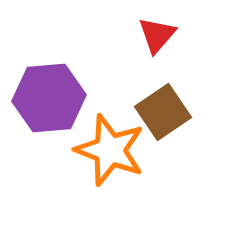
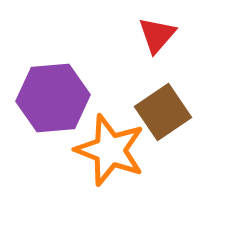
purple hexagon: moved 4 px right
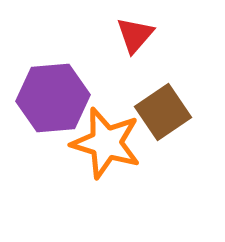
red triangle: moved 22 px left
orange star: moved 4 px left, 7 px up; rotated 4 degrees counterclockwise
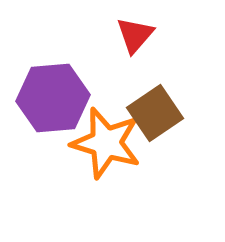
brown square: moved 8 px left, 1 px down
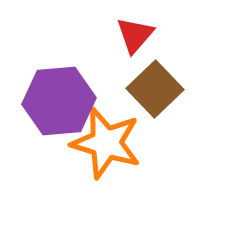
purple hexagon: moved 6 px right, 3 px down
brown square: moved 24 px up; rotated 10 degrees counterclockwise
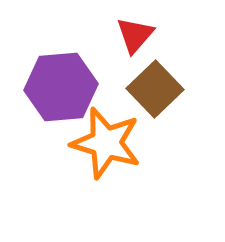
purple hexagon: moved 2 px right, 14 px up
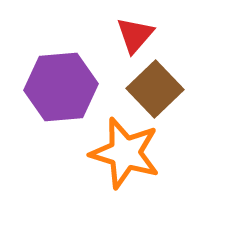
orange star: moved 19 px right, 10 px down
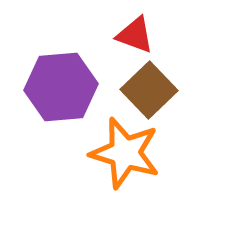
red triangle: rotated 51 degrees counterclockwise
brown square: moved 6 px left, 1 px down
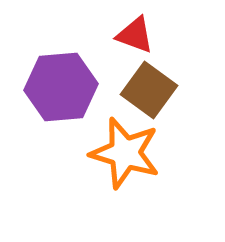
brown square: rotated 10 degrees counterclockwise
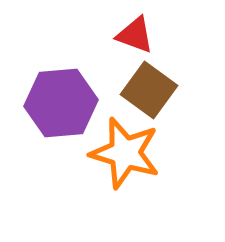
purple hexagon: moved 16 px down
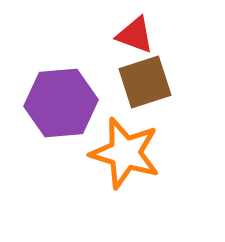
brown square: moved 4 px left, 8 px up; rotated 36 degrees clockwise
